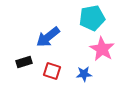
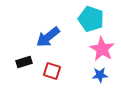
cyan pentagon: moved 1 px left, 1 px down; rotated 30 degrees clockwise
blue star: moved 16 px right, 1 px down
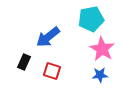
cyan pentagon: rotated 30 degrees counterclockwise
black rectangle: rotated 49 degrees counterclockwise
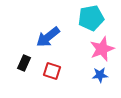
cyan pentagon: moved 1 px up
pink star: rotated 20 degrees clockwise
black rectangle: moved 1 px down
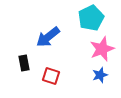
cyan pentagon: rotated 15 degrees counterclockwise
black rectangle: rotated 35 degrees counterclockwise
red square: moved 1 px left, 5 px down
blue star: rotated 14 degrees counterclockwise
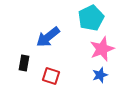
black rectangle: rotated 21 degrees clockwise
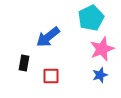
red square: rotated 18 degrees counterclockwise
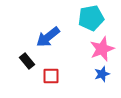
cyan pentagon: rotated 15 degrees clockwise
black rectangle: moved 3 px right, 2 px up; rotated 49 degrees counterclockwise
blue star: moved 2 px right, 1 px up
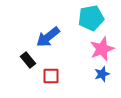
black rectangle: moved 1 px right, 1 px up
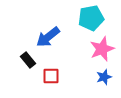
blue star: moved 2 px right, 3 px down
